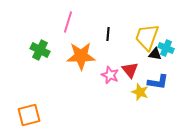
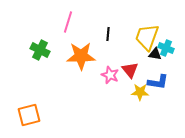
yellow star: rotated 18 degrees counterclockwise
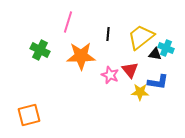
yellow trapezoid: moved 6 px left; rotated 32 degrees clockwise
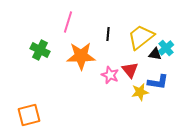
cyan cross: rotated 28 degrees clockwise
yellow star: rotated 12 degrees counterclockwise
